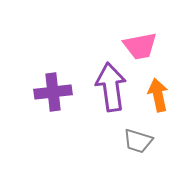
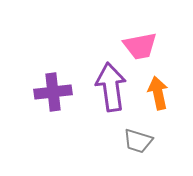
orange arrow: moved 2 px up
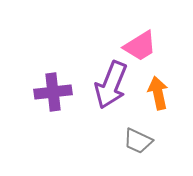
pink trapezoid: rotated 21 degrees counterclockwise
purple arrow: moved 2 px up; rotated 150 degrees counterclockwise
gray trapezoid: rotated 8 degrees clockwise
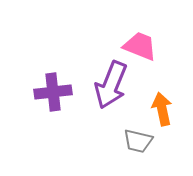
pink trapezoid: rotated 126 degrees counterclockwise
orange arrow: moved 4 px right, 16 px down
gray trapezoid: rotated 12 degrees counterclockwise
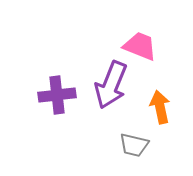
purple cross: moved 4 px right, 3 px down
orange arrow: moved 2 px left, 2 px up
gray trapezoid: moved 4 px left, 4 px down
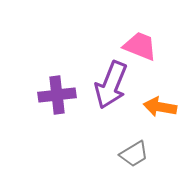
orange arrow: rotated 68 degrees counterclockwise
gray trapezoid: moved 9 px down; rotated 44 degrees counterclockwise
